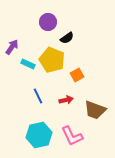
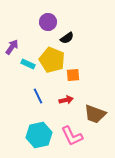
orange square: moved 4 px left; rotated 24 degrees clockwise
brown trapezoid: moved 4 px down
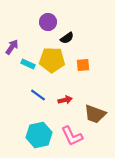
yellow pentagon: rotated 20 degrees counterclockwise
orange square: moved 10 px right, 10 px up
blue line: moved 1 px up; rotated 28 degrees counterclockwise
red arrow: moved 1 px left
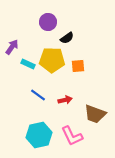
orange square: moved 5 px left, 1 px down
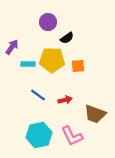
cyan rectangle: rotated 24 degrees counterclockwise
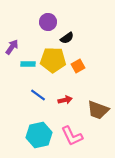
yellow pentagon: moved 1 px right
orange square: rotated 24 degrees counterclockwise
brown trapezoid: moved 3 px right, 4 px up
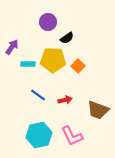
orange square: rotated 16 degrees counterclockwise
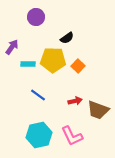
purple circle: moved 12 px left, 5 px up
red arrow: moved 10 px right, 1 px down
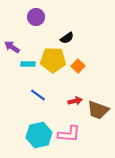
purple arrow: rotated 91 degrees counterclockwise
pink L-shape: moved 3 px left, 2 px up; rotated 60 degrees counterclockwise
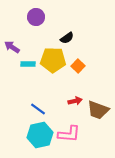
blue line: moved 14 px down
cyan hexagon: moved 1 px right
